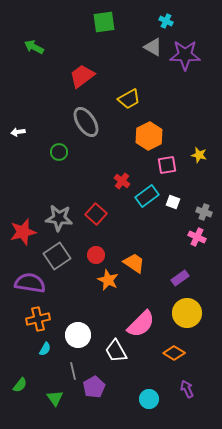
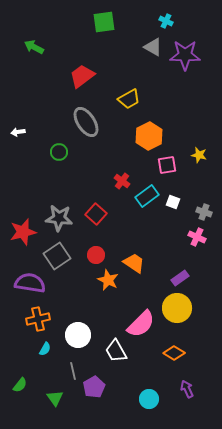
yellow circle: moved 10 px left, 5 px up
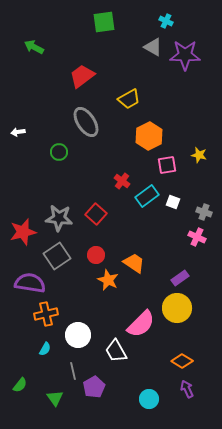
orange cross: moved 8 px right, 5 px up
orange diamond: moved 8 px right, 8 px down
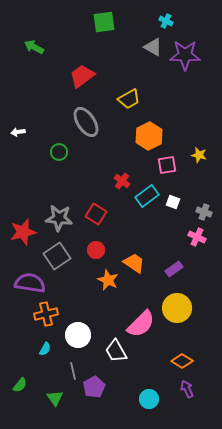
red square: rotated 10 degrees counterclockwise
red circle: moved 5 px up
purple rectangle: moved 6 px left, 9 px up
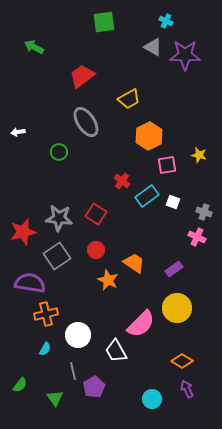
cyan circle: moved 3 px right
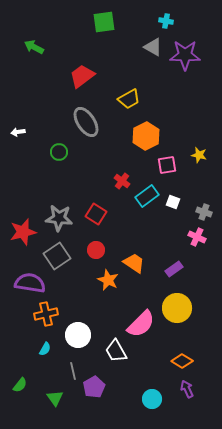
cyan cross: rotated 16 degrees counterclockwise
orange hexagon: moved 3 px left
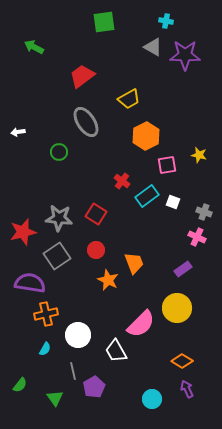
orange trapezoid: rotated 35 degrees clockwise
purple rectangle: moved 9 px right
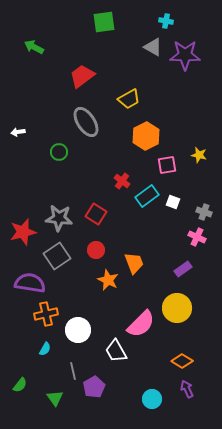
white circle: moved 5 px up
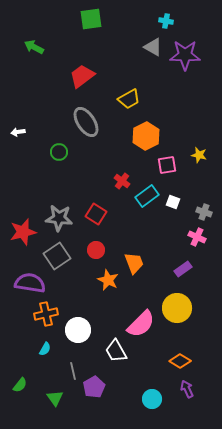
green square: moved 13 px left, 3 px up
orange diamond: moved 2 px left
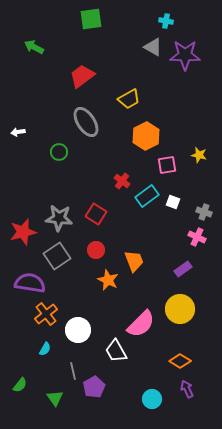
orange trapezoid: moved 2 px up
yellow circle: moved 3 px right, 1 px down
orange cross: rotated 25 degrees counterclockwise
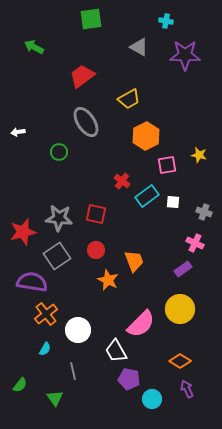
gray triangle: moved 14 px left
white square: rotated 16 degrees counterclockwise
red square: rotated 20 degrees counterclockwise
pink cross: moved 2 px left, 6 px down
purple semicircle: moved 2 px right, 1 px up
purple pentagon: moved 35 px right, 8 px up; rotated 30 degrees counterclockwise
